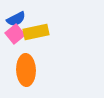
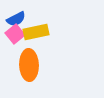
orange ellipse: moved 3 px right, 5 px up
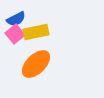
orange ellipse: moved 7 px right, 1 px up; rotated 48 degrees clockwise
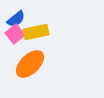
blue semicircle: rotated 12 degrees counterclockwise
orange ellipse: moved 6 px left
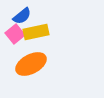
blue semicircle: moved 6 px right, 3 px up
orange ellipse: moved 1 px right; rotated 16 degrees clockwise
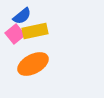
yellow rectangle: moved 1 px left, 1 px up
orange ellipse: moved 2 px right
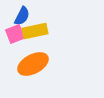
blue semicircle: rotated 24 degrees counterclockwise
pink square: rotated 18 degrees clockwise
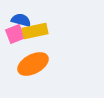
blue semicircle: moved 1 px left, 4 px down; rotated 102 degrees counterclockwise
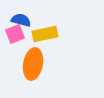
yellow rectangle: moved 10 px right, 3 px down
orange ellipse: rotated 52 degrees counterclockwise
